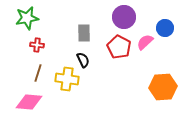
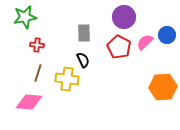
green star: moved 2 px left, 1 px up
blue circle: moved 2 px right, 7 px down
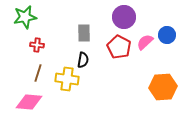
black semicircle: rotated 35 degrees clockwise
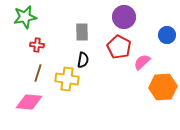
gray rectangle: moved 2 px left, 1 px up
pink semicircle: moved 3 px left, 20 px down
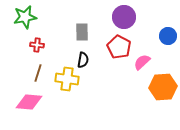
blue circle: moved 1 px right, 1 px down
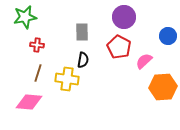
pink semicircle: moved 2 px right, 1 px up
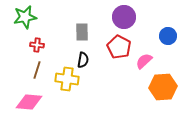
brown line: moved 1 px left, 3 px up
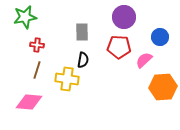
blue circle: moved 8 px left, 1 px down
red pentagon: rotated 25 degrees counterclockwise
pink semicircle: moved 1 px up
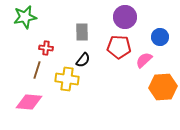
purple circle: moved 1 px right
red cross: moved 9 px right, 3 px down
black semicircle: rotated 28 degrees clockwise
